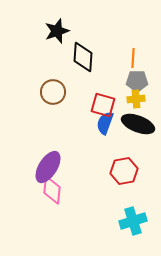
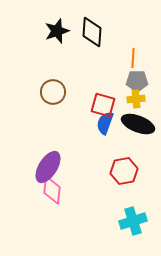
black diamond: moved 9 px right, 25 px up
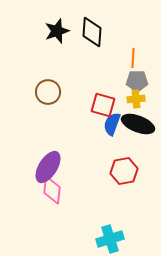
brown circle: moved 5 px left
blue semicircle: moved 7 px right, 1 px down
cyan cross: moved 23 px left, 18 px down
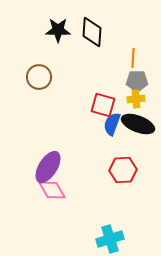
black star: moved 1 px right, 1 px up; rotated 20 degrees clockwise
brown circle: moved 9 px left, 15 px up
red hexagon: moved 1 px left, 1 px up; rotated 8 degrees clockwise
pink diamond: rotated 36 degrees counterclockwise
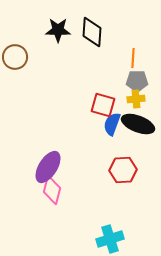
brown circle: moved 24 px left, 20 px up
pink diamond: rotated 44 degrees clockwise
